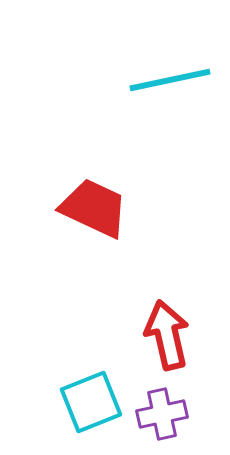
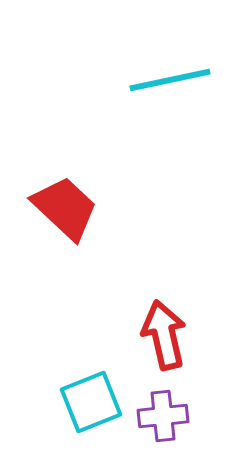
red trapezoid: moved 29 px left; rotated 18 degrees clockwise
red arrow: moved 3 px left
purple cross: moved 1 px right, 2 px down; rotated 6 degrees clockwise
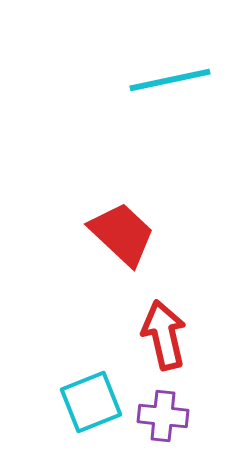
red trapezoid: moved 57 px right, 26 px down
purple cross: rotated 12 degrees clockwise
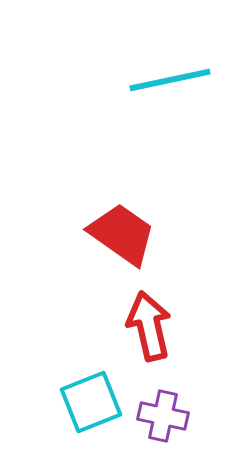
red trapezoid: rotated 8 degrees counterclockwise
red arrow: moved 15 px left, 9 px up
purple cross: rotated 6 degrees clockwise
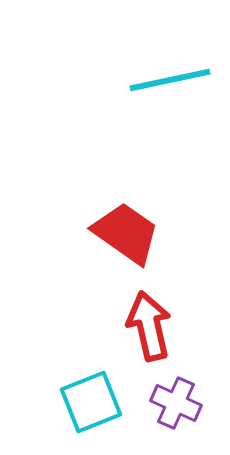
red trapezoid: moved 4 px right, 1 px up
purple cross: moved 13 px right, 13 px up; rotated 12 degrees clockwise
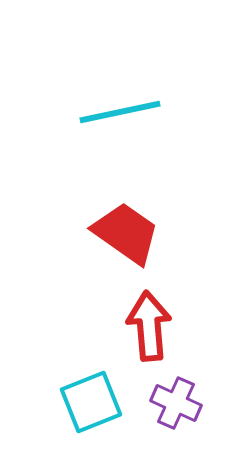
cyan line: moved 50 px left, 32 px down
red arrow: rotated 8 degrees clockwise
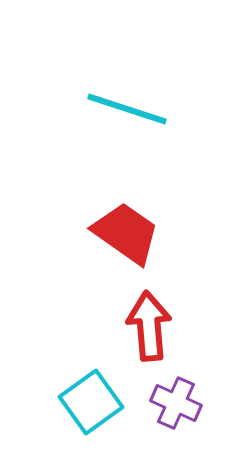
cyan line: moved 7 px right, 3 px up; rotated 30 degrees clockwise
cyan square: rotated 14 degrees counterclockwise
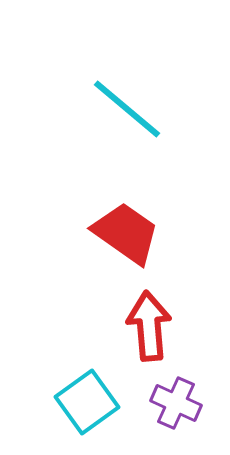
cyan line: rotated 22 degrees clockwise
cyan square: moved 4 px left
